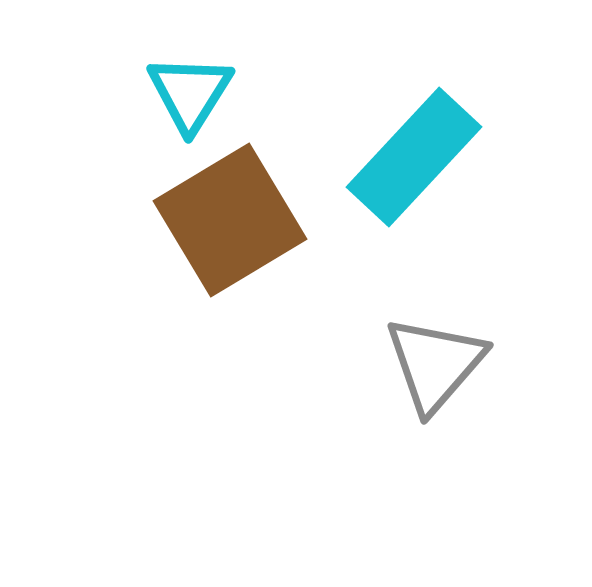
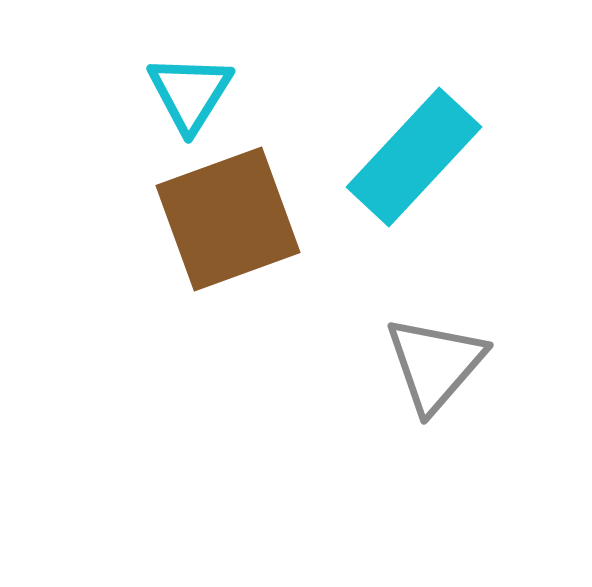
brown square: moved 2 px left, 1 px up; rotated 11 degrees clockwise
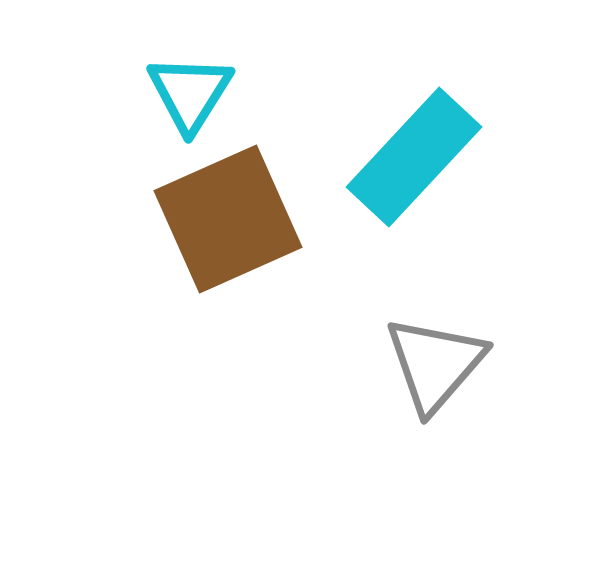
brown square: rotated 4 degrees counterclockwise
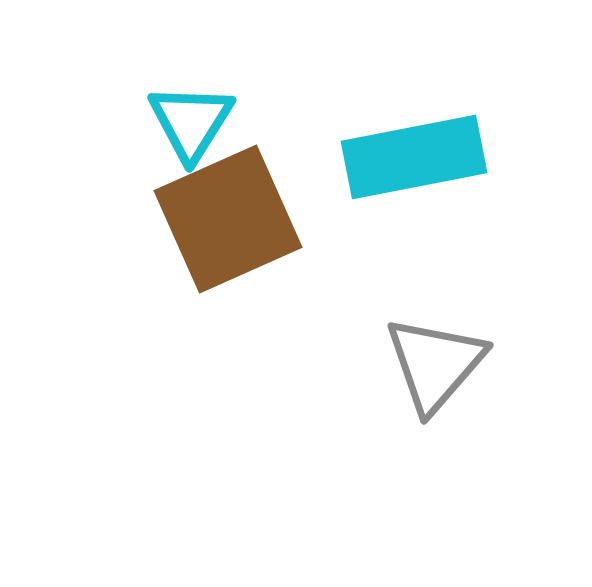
cyan triangle: moved 1 px right, 29 px down
cyan rectangle: rotated 36 degrees clockwise
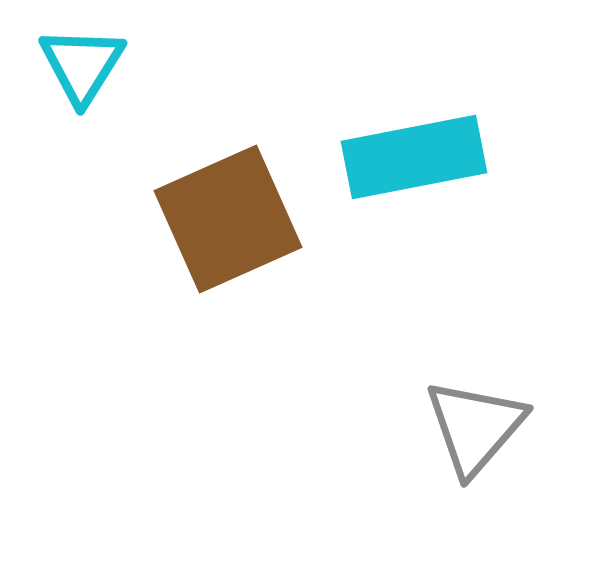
cyan triangle: moved 109 px left, 57 px up
gray triangle: moved 40 px right, 63 px down
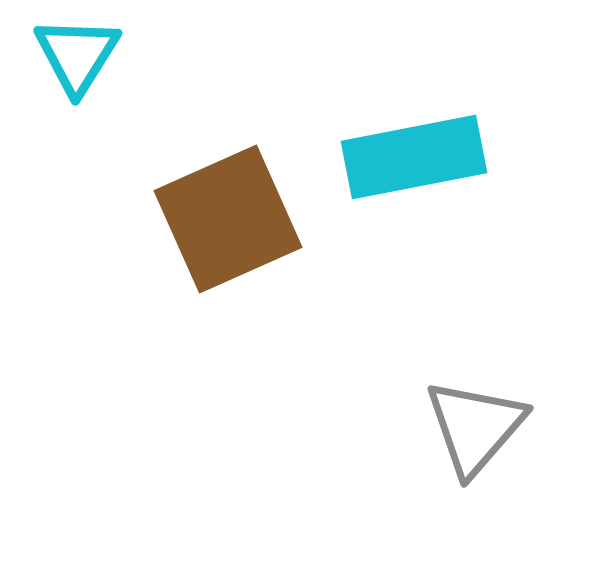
cyan triangle: moved 5 px left, 10 px up
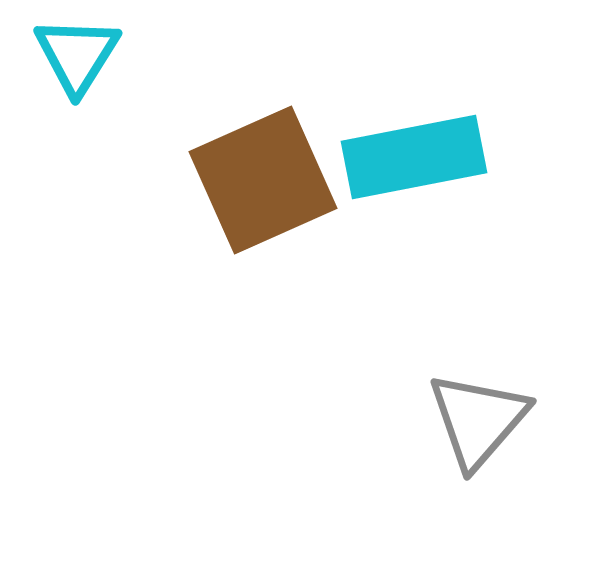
brown square: moved 35 px right, 39 px up
gray triangle: moved 3 px right, 7 px up
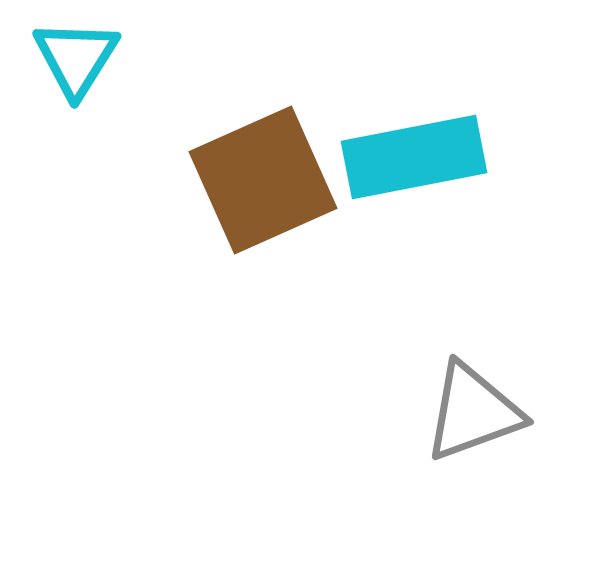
cyan triangle: moved 1 px left, 3 px down
gray triangle: moved 5 px left, 8 px up; rotated 29 degrees clockwise
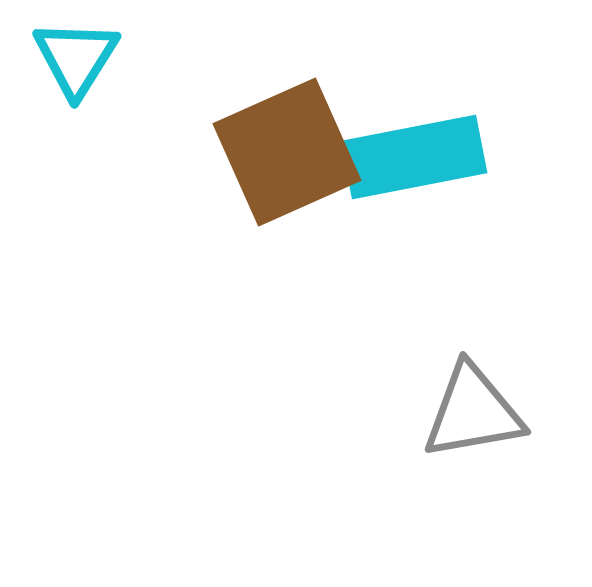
brown square: moved 24 px right, 28 px up
gray triangle: rotated 10 degrees clockwise
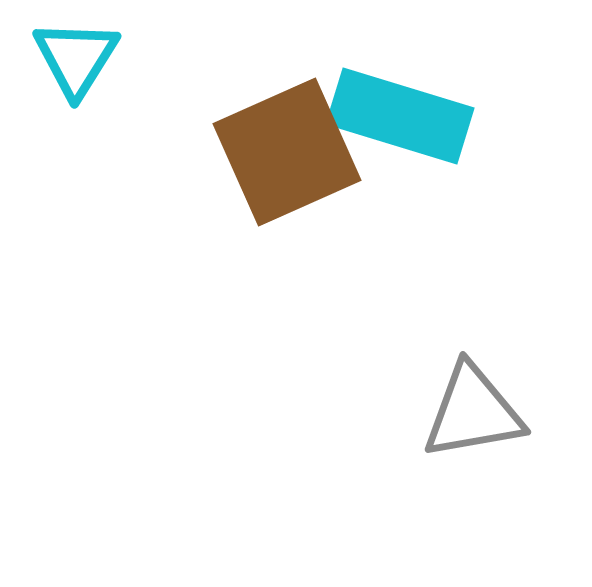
cyan rectangle: moved 14 px left, 41 px up; rotated 28 degrees clockwise
